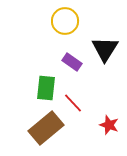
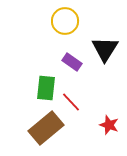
red line: moved 2 px left, 1 px up
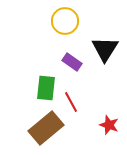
red line: rotated 15 degrees clockwise
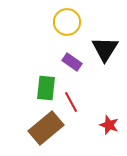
yellow circle: moved 2 px right, 1 px down
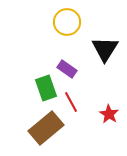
purple rectangle: moved 5 px left, 7 px down
green rectangle: rotated 25 degrees counterclockwise
red star: moved 11 px up; rotated 12 degrees clockwise
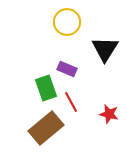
purple rectangle: rotated 12 degrees counterclockwise
red star: rotated 18 degrees counterclockwise
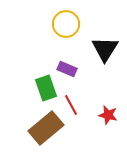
yellow circle: moved 1 px left, 2 px down
red line: moved 3 px down
red star: moved 1 px left, 1 px down
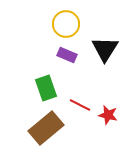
purple rectangle: moved 14 px up
red line: moved 9 px right; rotated 35 degrees counterclockwise
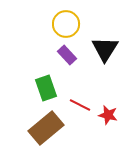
purple rectangle: rotated 24 degrees clockwise
